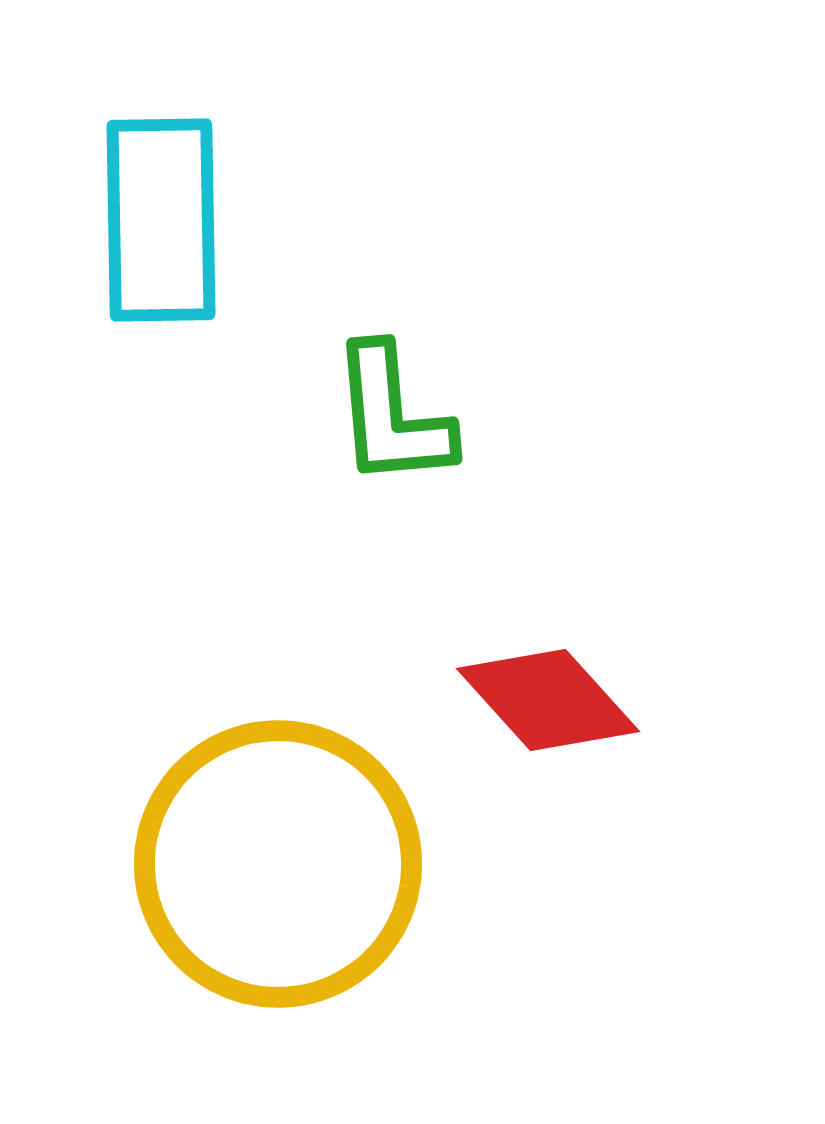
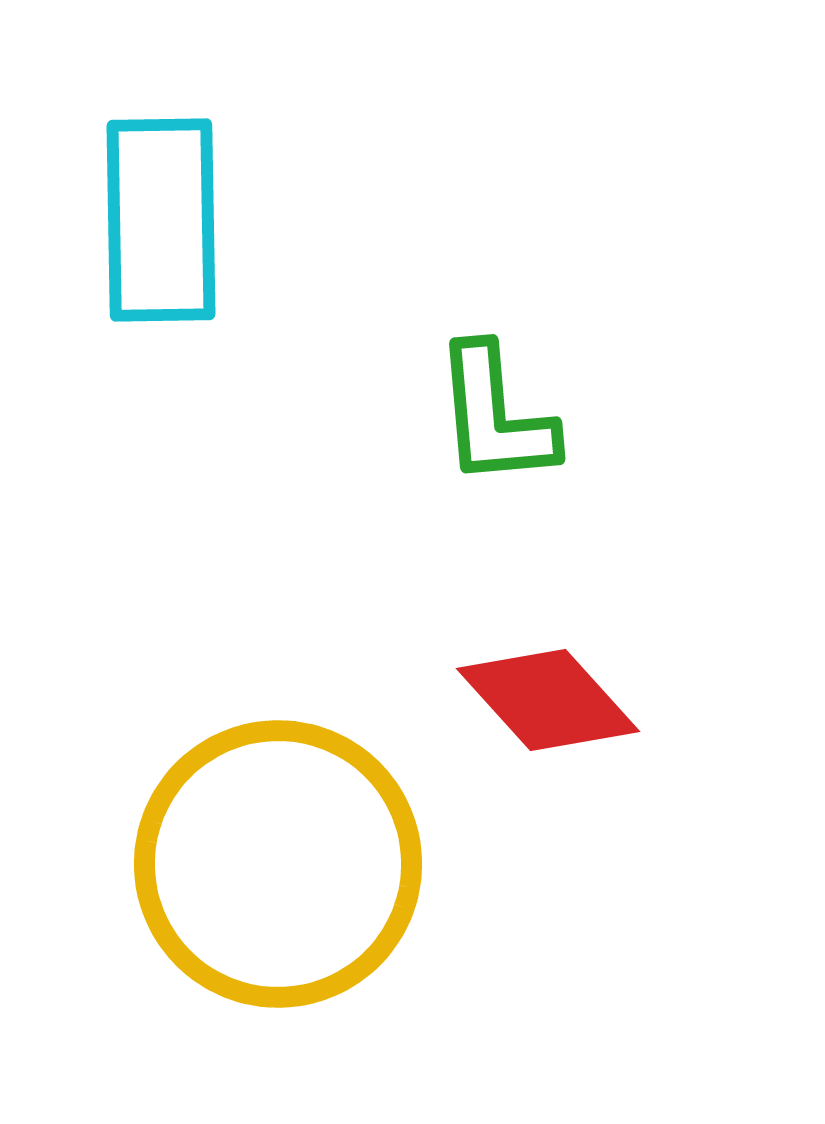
green L-shape: moved 103 px right
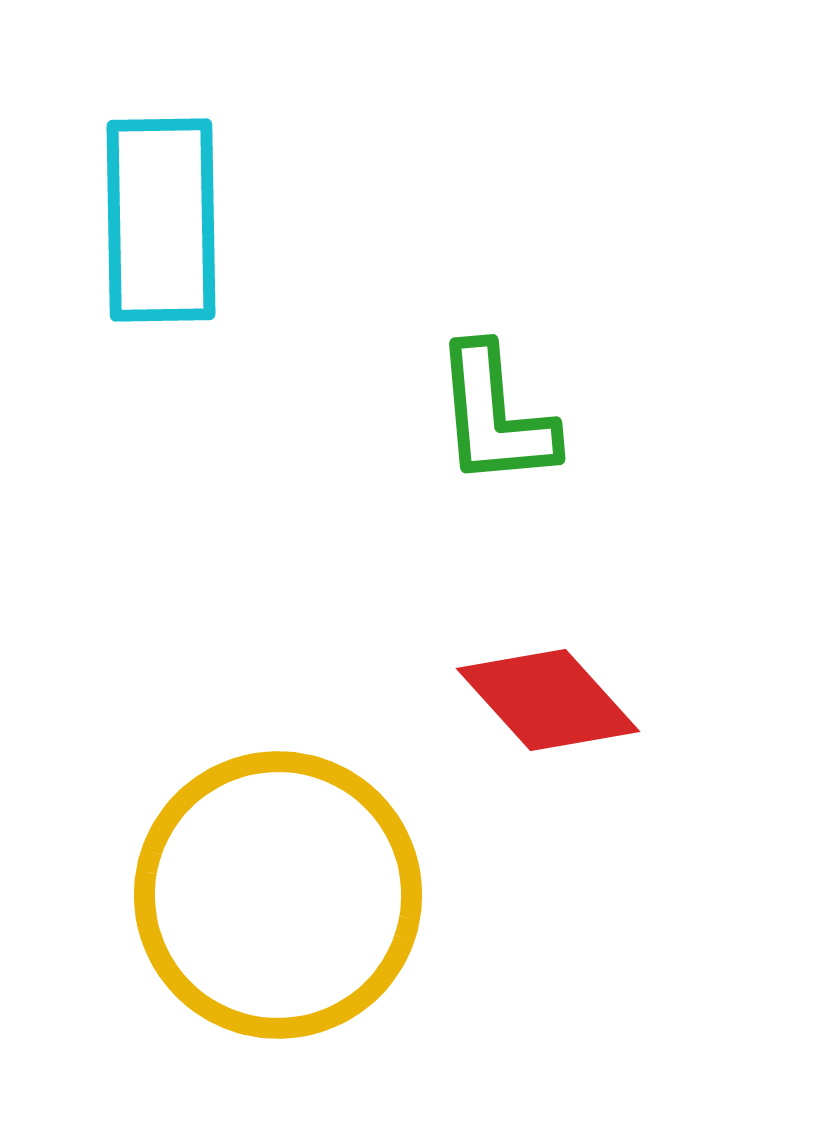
yellow circle: moved 31 px down
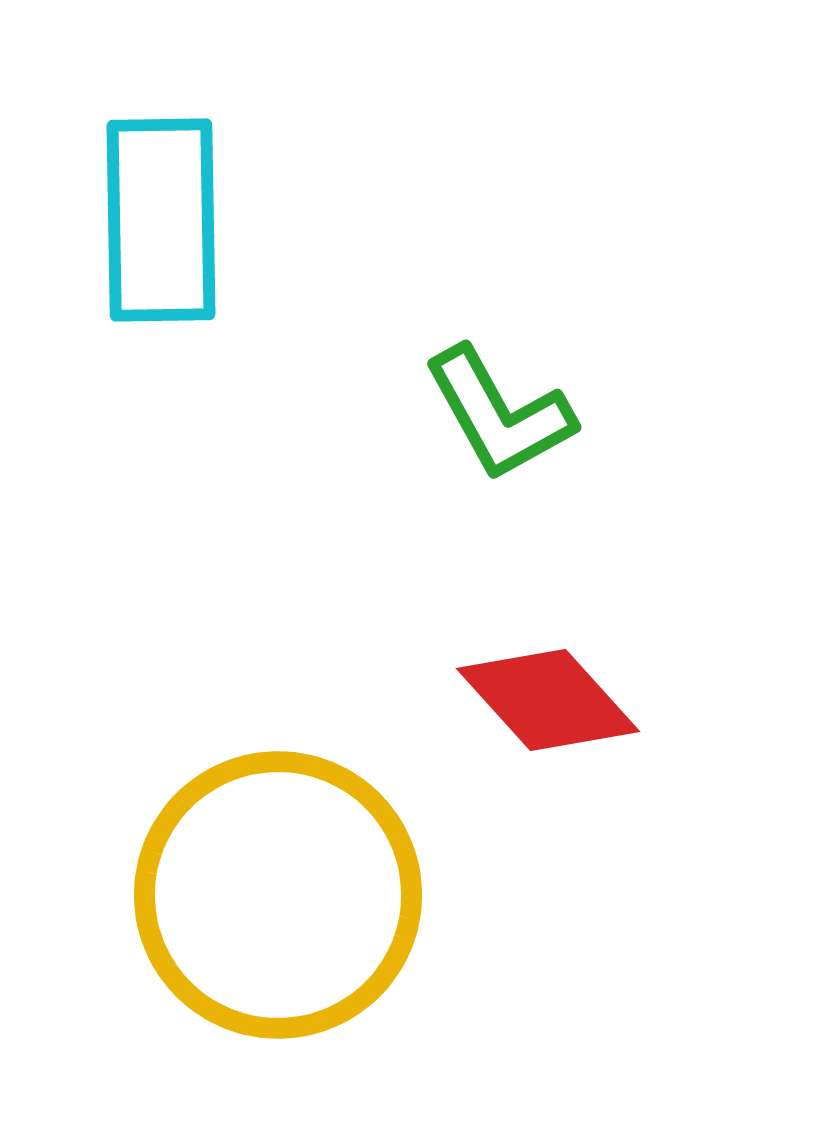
green L-shape: moved 4 px right, 2 px up; rotated 24 degrees counterclockwise
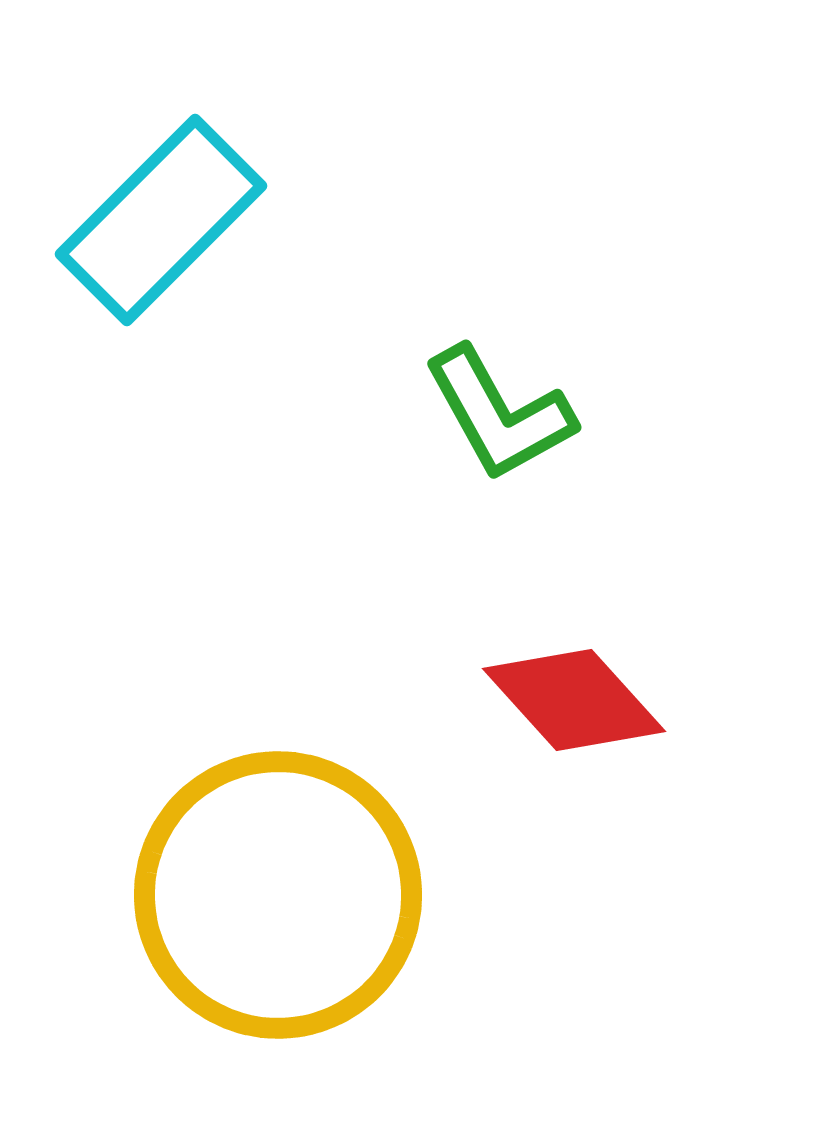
cyan rectangle: rotated 46 degrees clockwise
red diamond: moved 26 px right
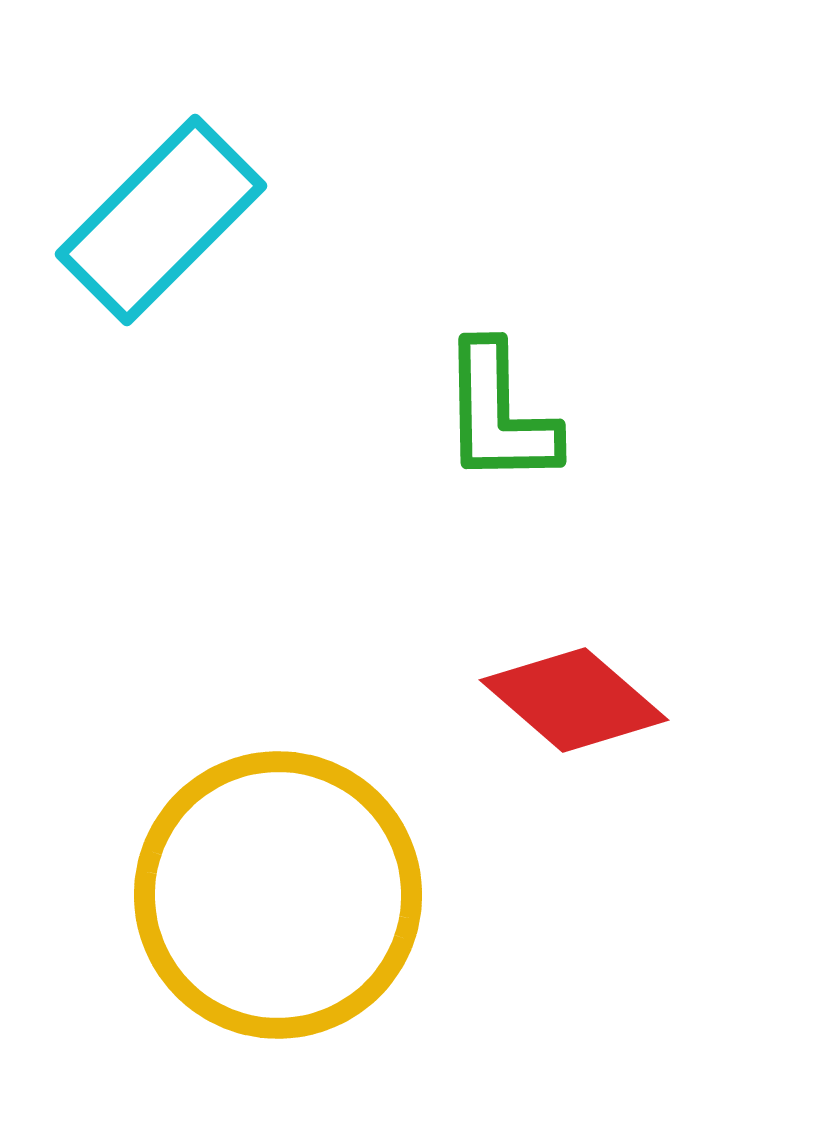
green L-shape: rotated 28 degrees clockwise
red diamond: rotated 7 degrees counterclockwise
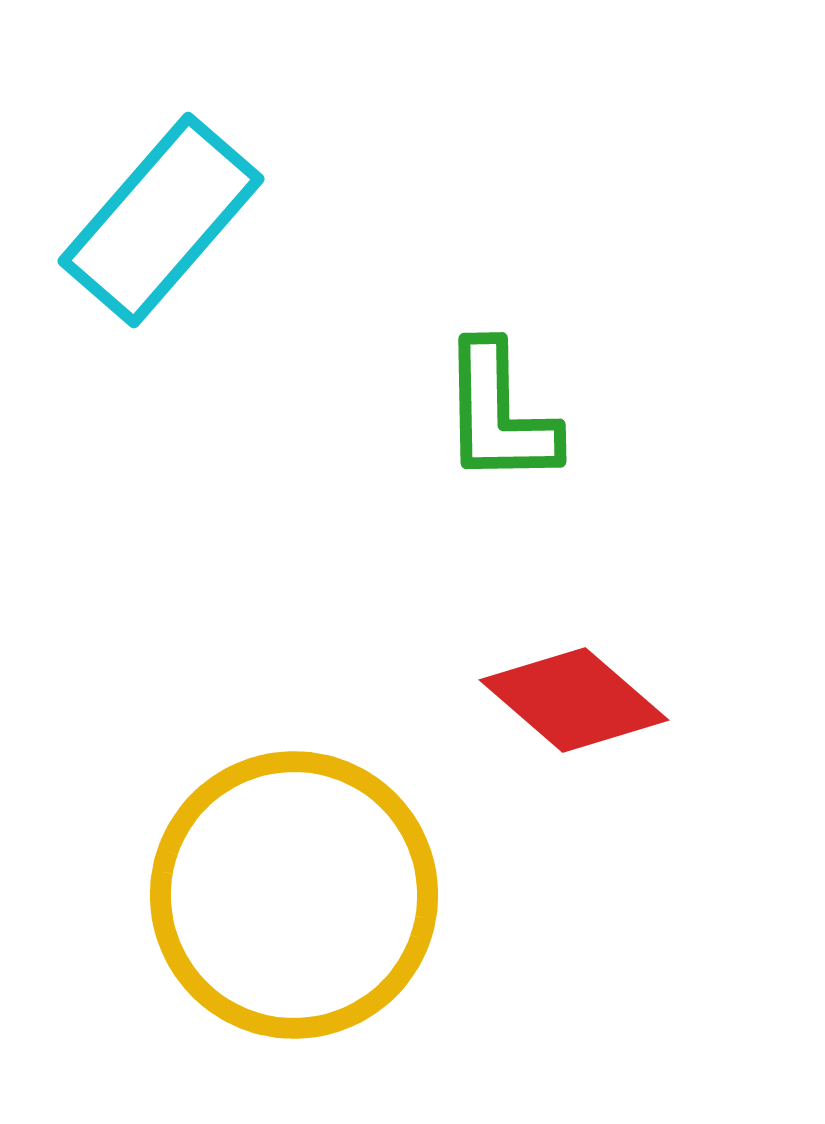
cyan rectangle: rotated 4 degrees counterclockwise
yellow circle: moved 16 px right
